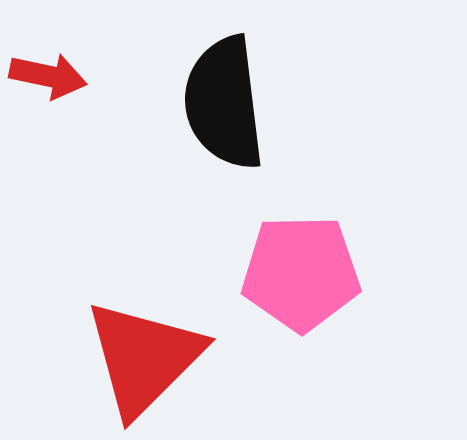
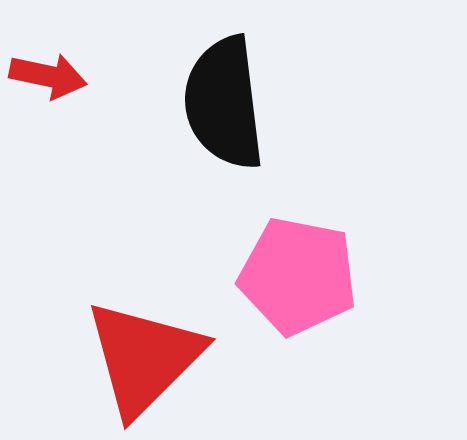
pink pentagon: moved 3 px left, 3 px down; rotated 12 degrees clockwise
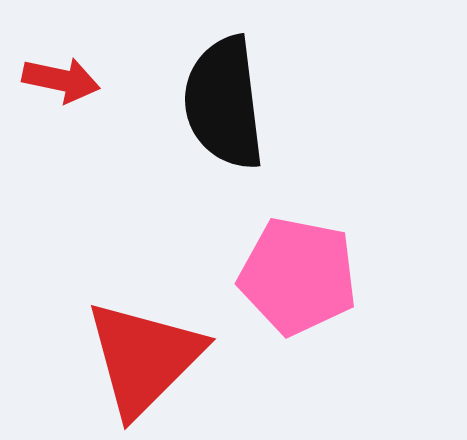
red arrow: moved 13 px right, 4 px down
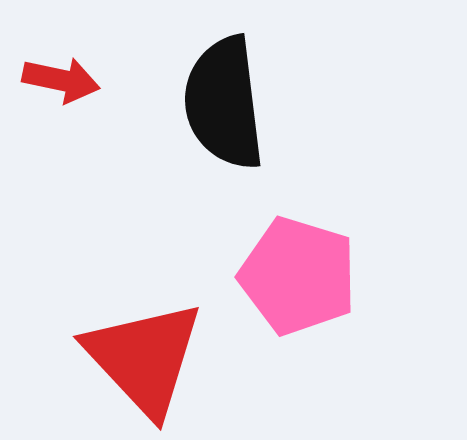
pink pentagon: rotated 6 degrees clockwise
red triangle: rotated 28 degrees counterclockwise
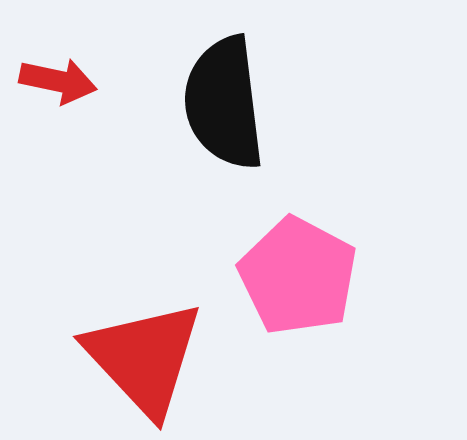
red arrow: moved 3 px left, 1 px down
pink pentagon: rotated 11 degrees clockwise
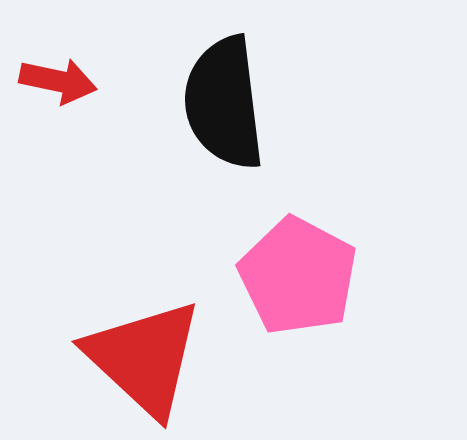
red triangle: rotated 4 degrees counterclockwise
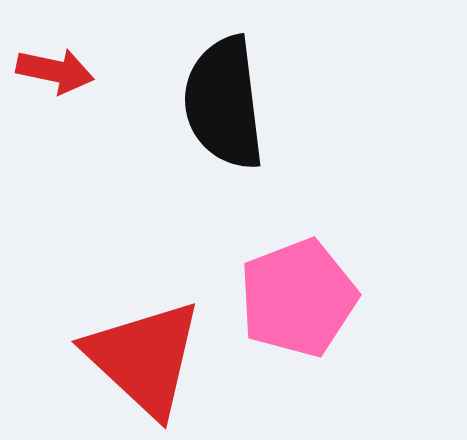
red arrow: moved 3 px left, 10 px up
pink pentagon: moved 22 px down; rotated 23 degrees clockwise
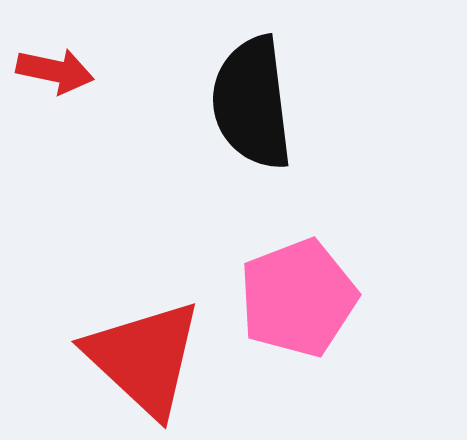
black semicircle: moved 28 px right
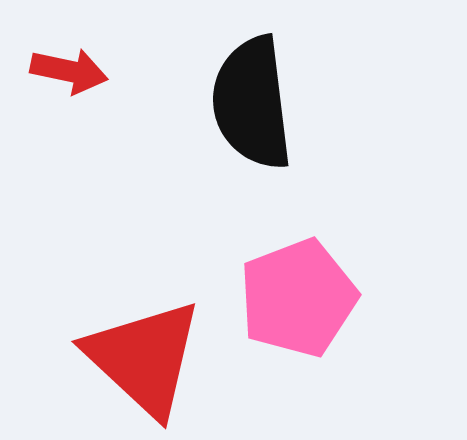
red arrow: moved 14 px right
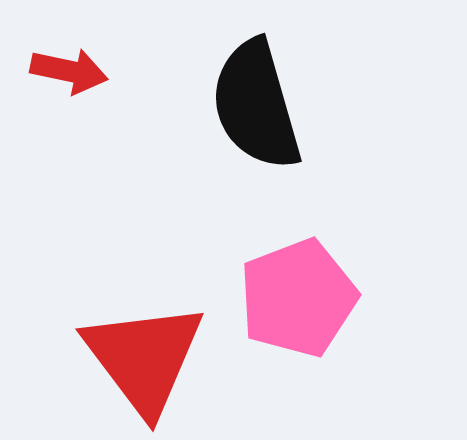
black semicircle: moved 4 px right, 2 px down; rotated 9 degrees counterclockwise
red triangle: rotated 10 degrees clockwise
